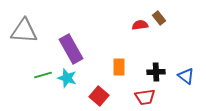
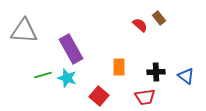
red semicircle: rotated 49 degrees clockwise
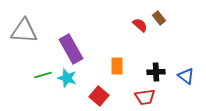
orange rectangle: moved 2 px left, 1 px up
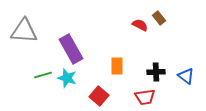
red semicircle: rotated 14 degrees counterclockwise
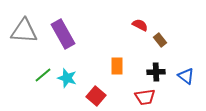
brown rectangle: moved 1 px right, 22 px down
purple rectangle: moved 8 px left, 15 px up
green line: rotated 24 degrees counterclockwise
red square: moved 3 px left
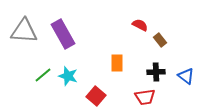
orange rectangle: moved 3 px up
cyan star: moved 1 px right, 2 px up
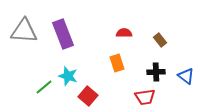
red semicircle: moved 16 px left, 8 px down; rotated 28 degrees counterclockwise
purple rectangle: rotated 8 degrees clockwise
orange rectangle: rotated 18 degrees counterclockwise
green line: moved 1 px right, 12 px down
red square: moved 8 px left
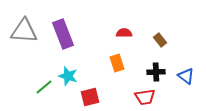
red square: moved 2 px right, 1 px down; rotated 36 degrees clockwise
